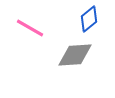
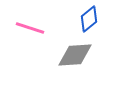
pink line: rotated 12 degrees counterclockwise
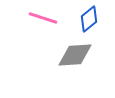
pink line: moved 13 px right, 10 px up
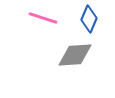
blue diamond: rotated 28 degrees counterclockwise
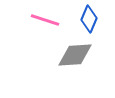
pink line: moved 2 px right, 2 px down
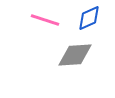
blue diamond: moved 1 px up; rotated 44 degrees clockwise
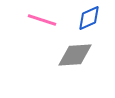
pink line: moved 3 px left
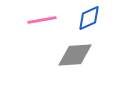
pink line: rotated 28 degrees counterclockwise
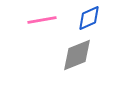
gray diamond: moved 2 px right; rotated 18 degrees counterclockwise
